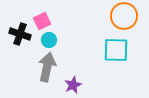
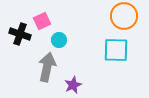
cyan circle: moved 10 px right
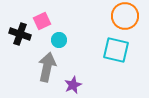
orange circle: moved 1 px right
cyan square: rotated 12 degrees clockwise
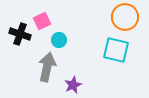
orange circle: moved 1 px down
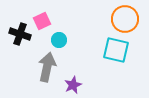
orange circle: moved 2 px down
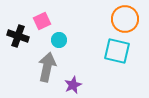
black cross: moved 2 px left, 2 px down
cyan square: moved 1 px right, 1 px down
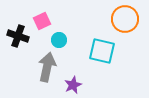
cyan square: moved 15 px left
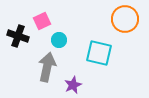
cyan square: moved 3 px left, 2 px down
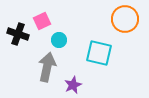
black cross: moved 2 px up
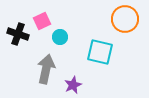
cyan circle: moved 1 px right, 3 px up
cyan square: moved 1 px right, 1 px up
gray arrow: moved 1 px left, 2 px down
